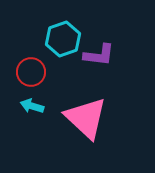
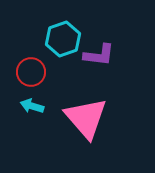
pink triangle: rotated 6 degrees clockwise
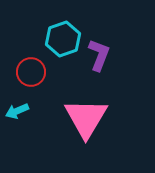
purple L-shape: rotated 76 degrees counterclockwise
cyan arrow: moved 15 px left, 5 px down; rotated 40 degrees counterclockwise
pink triangle: rotated 12 degrees clockwise
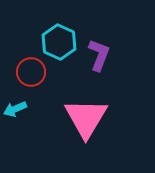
cyan hexagon: moved 4 px left, 3 px down; rotated 16 degrees counterclockwise
cyan arrow: moved 2 px left, 2 px up
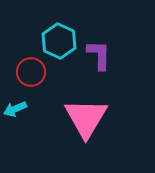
cyan hexagon: moved 1 px up
purple L-shape: rotated 20 degrees counterclockwise
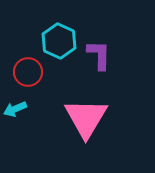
red circle: moved 3 px left
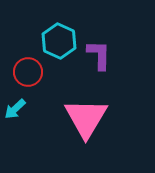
cyan arrow: rotated 20 degrees counterclockwise
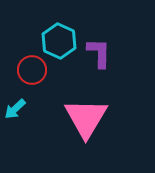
purple L-shape: moved 2 px up
red circle: moved 4 px right, 2 px up
